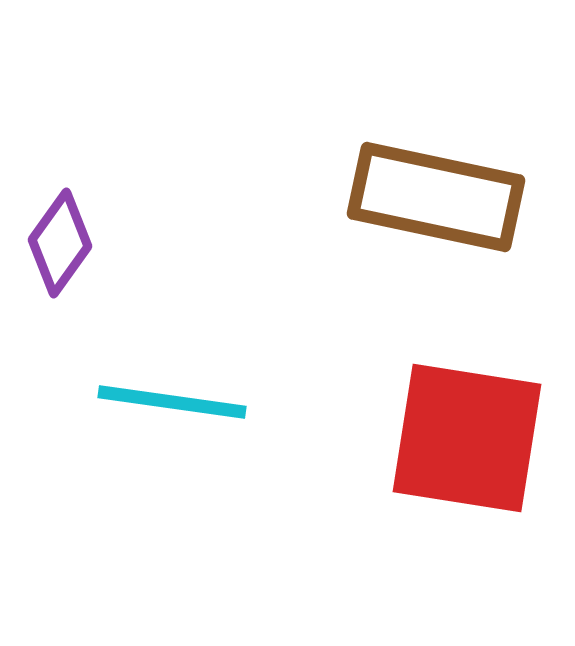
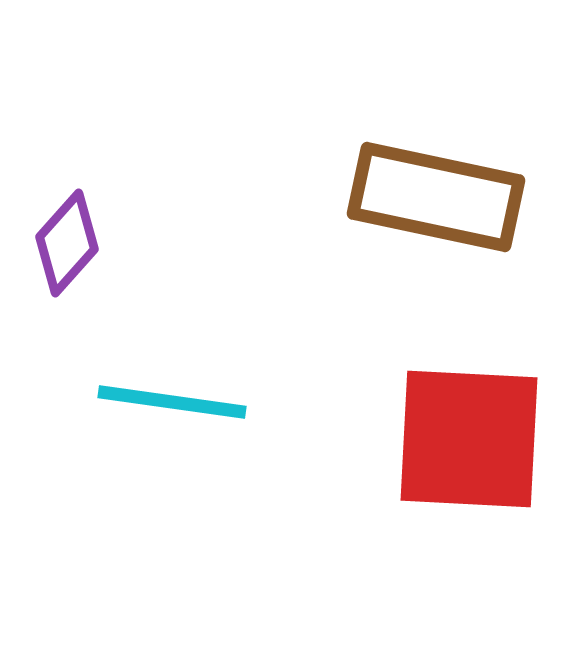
purple diamond: moved 7 px right; rotated 6 degrees clockwise
red square: moved 2 px right, 1 px down; rotated 6 degrees counterclockwise
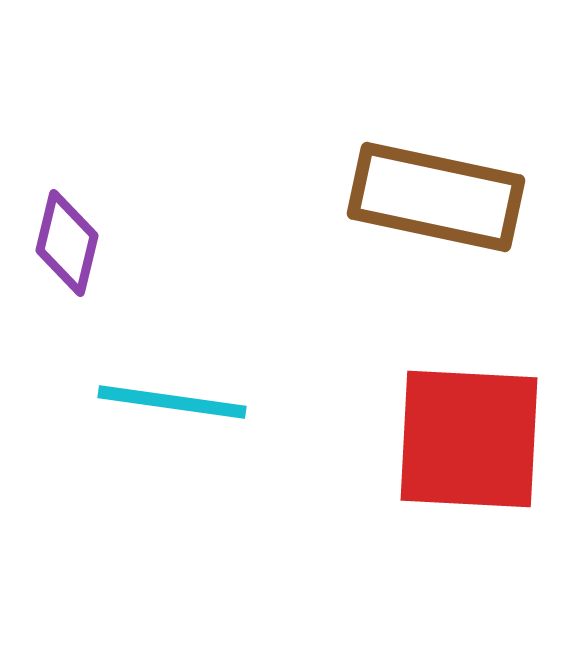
purple diamond: rotated 28 degrees counterclockwise
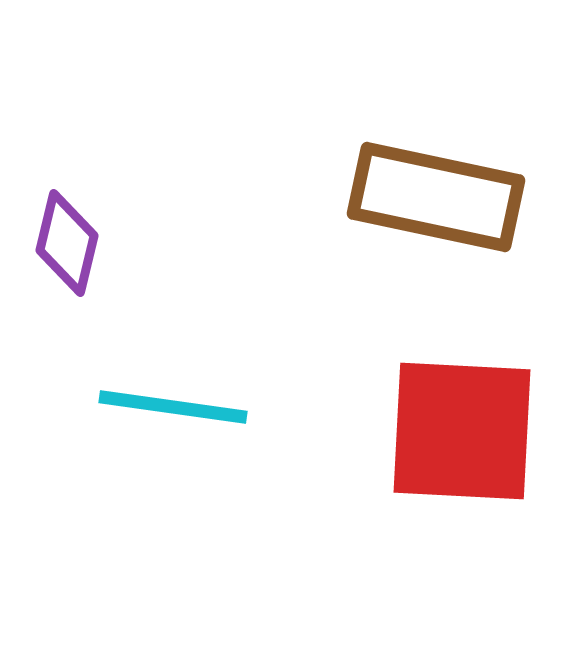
cyan line: moved 1 px right, 5 px down
red square: moved 7 px left, 8 px up
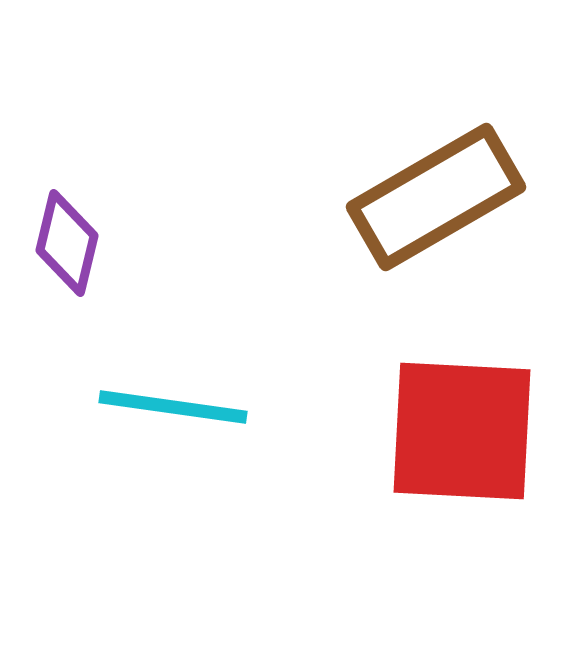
brown rectangle: rotated 42 degrees counterclockwise
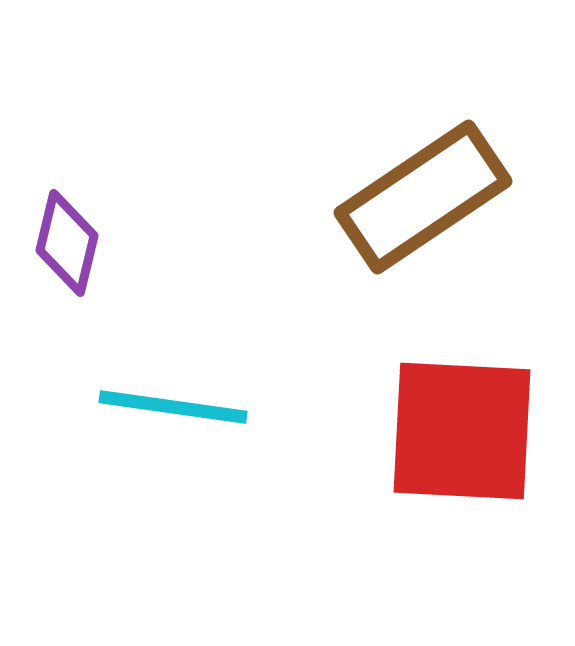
brown rectangle: moved 13 px left; rotated 4 degrees counterclockwise
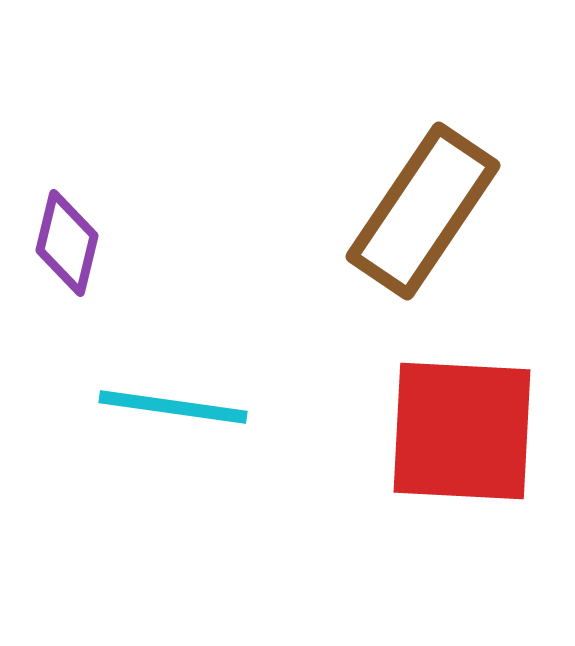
brown rectangle: moved 14 px down; rotated 22 degrees counterclockwise
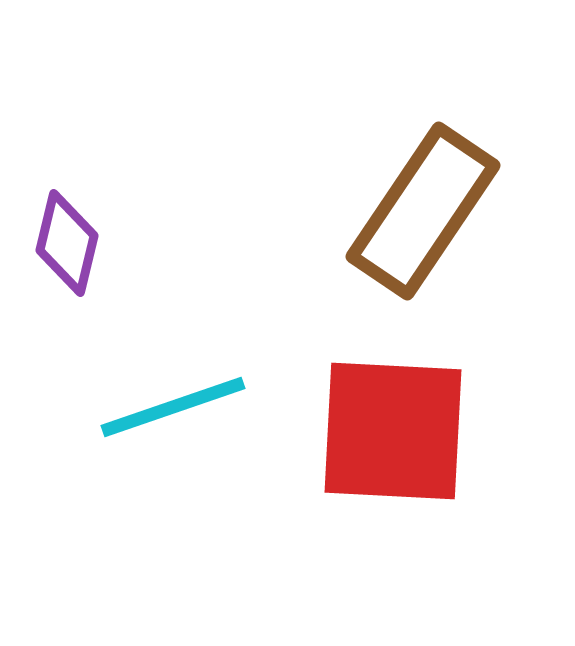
cyan line: rotated 27 degrees counterclockwise
red square: moved 69 px left
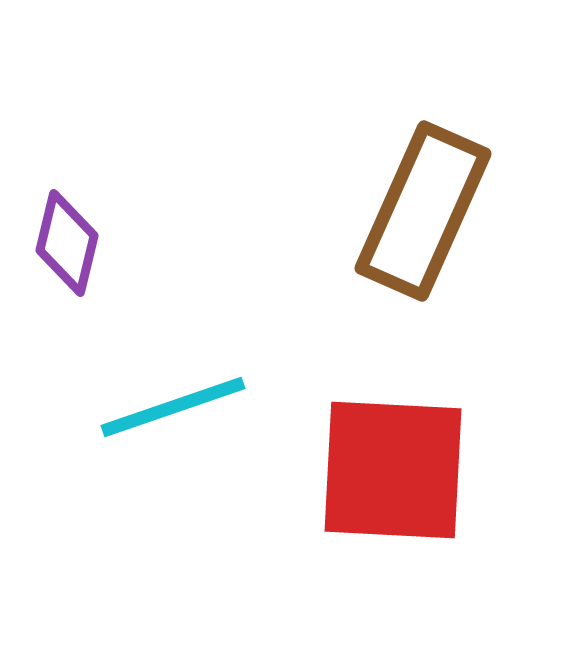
brown rectangle: rotated 10 degrees counterclockwise
red square: moved 39 px down
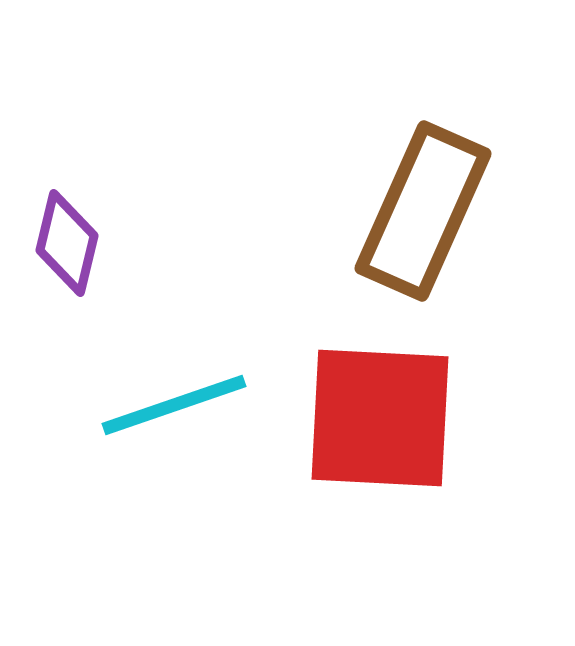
cyan line: moved 1 px right, 2 px up
red square: moved 13 px left, 52 px up
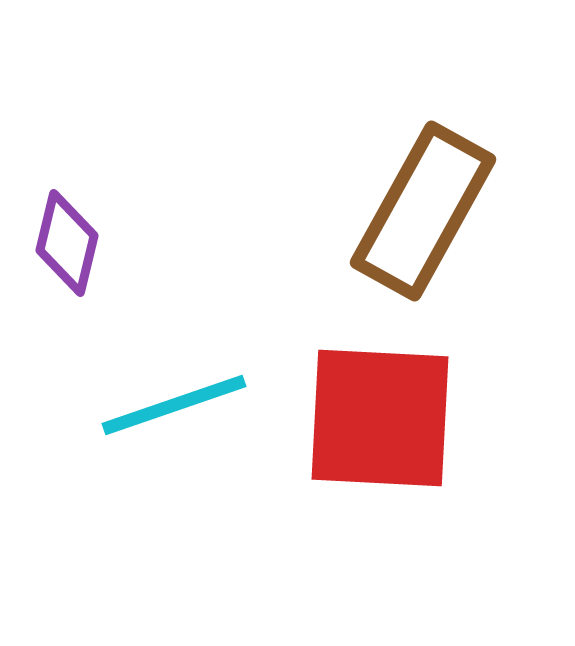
brown rectangle: rotated 5 degrees clockwise
